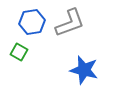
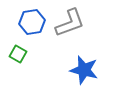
green square: moved 1 px left, 2 px down
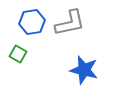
gray L-shape: rotated 8 degrees clockwise
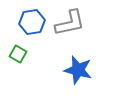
blue star: moved 6 px left
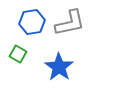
blue star: moved 19 px left, 3 px up; rotated 20 degrees clockwise
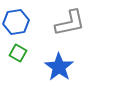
blue hexagon: moved 16 px left
green square: moved 1 px up
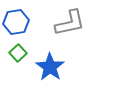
green square: rotated 18 degrees clockwise
blue star: moved 9 px left
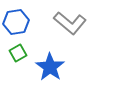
gray L-shape: rotated 52 degrees clockwise
green square: rotated 12 degrees clockwise
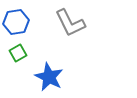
gray L-shape: rotated 24 degrees clockwise
blue star: moved 1 px left, 10 px down; rotated 8 degrees counterclockwise
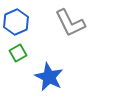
blue hexagon: rotated 15 degrees counterclockwise
